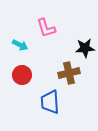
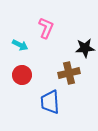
pink L-shape: rotated 140 degrees counterclockwise
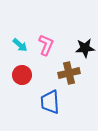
pink L-shape: moved 17 px down
cyan arrow: rotated 14 degrees clockwise
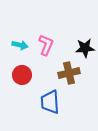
cyan arrow: rotated 28 degrees counterclockwise
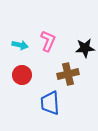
pink L-shape: moved 2 px right, 4 px up
brown cross: moved 1 px left, 1 px down
blue trapezoid: moved 1 px down
